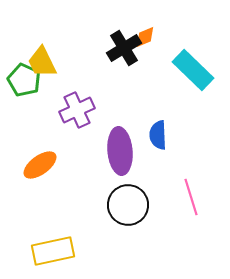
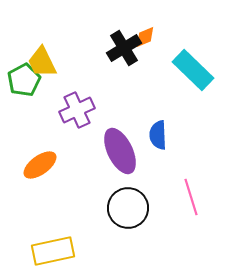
green pentagon: rotated 20 degrees clockwise
purple ellipse: rotated 21 degrees counterclockwise
black circle: moved 3 px down
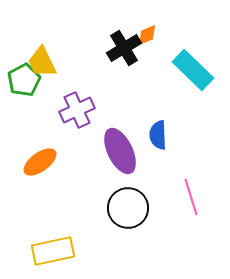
orange diamond: moved 2 px right, 2 px up
orange ellipse: moved 3 px up
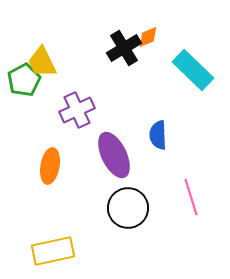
orange diamond: moved 1 px right, 2 px down
purple ellipse: moved 6 px left, 4 px down
orange ellipse: moved 10 px right, 4 px down; rotated 44 degrees counterclockwise
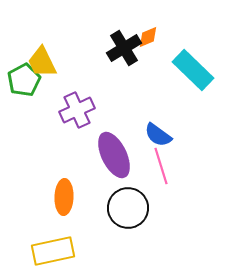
blue semicircle: rotated 52 degrees counterclockwise
orange ellipse: moved 14 px right, 31 px down; rotated 8 degrees counterclockwise
pink line: moved 30 px left, 31 px up
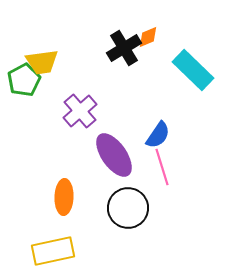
yellow trapezoid: rotated 72 degrees counterclockwise
purple cross: moved 3 px right, 1 px down; rotated 16 degrees counterclockwise
blue semicircle: rotated 92 degrees counterclockwise
purple ellipse: rotated 9 degrees counterclockwise
pink line: moved 1 px right, 1 px down
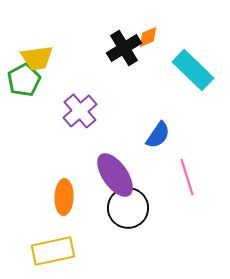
yellow trapezoid: moved 5 px left, 4 px up
purple ellipse: moved 1 px right, 20 px down
pink line: moved 25 px right, 10 px down
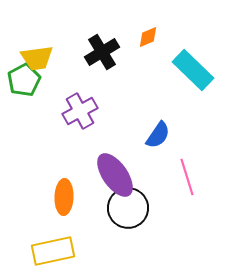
black cross: moved 22 px left, 4 px down
purple cross: rotated 12 degrees clockwise
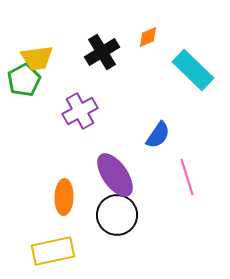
black circle: moved 11 px left, 7 px down
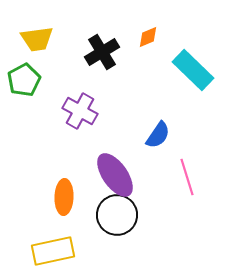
yellow trapezoid: moved 19 px up
purple cross: rotated 32 degrees counterclockwise
